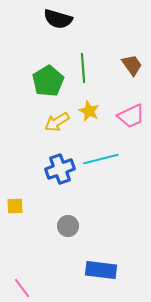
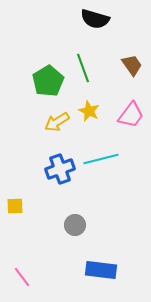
black semicircle: moved 37 px right
green line: rotated 16 degrees counterclockwise
pink trapezoid: moved 1 px up; rotated 28 degrees counterclockwise
gray circle: moved 7 px right, 1 px up
pink line: moved 11 px up
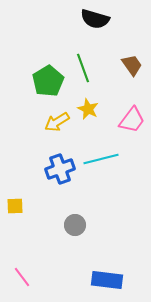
yellow star: moved 1 px left, 2 px up
pink trapezoid: moved 1 px right, 5 px down
blue rectangle: moved 6 px right, 10 px down
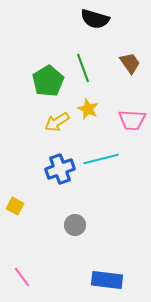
brown trapezoid: moved 2 px left, 2 px up
pink trapezoid: rotated 56 degrees clockwise
yellow square: rotated 30 degrees clockwise
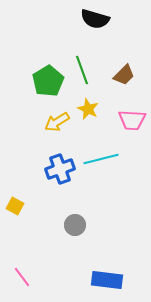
brown trapezoid: moved 6 px left, 12 px down; rotated 80 degrees clockwise
green line: moved 1 px left, 2 px down
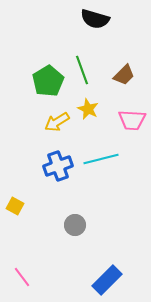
blue cross: moved 2 px left, 3 px up
blue rectangle: rotated 52 degrees counterclockwise
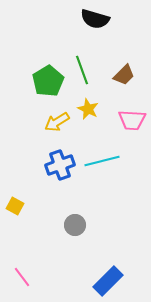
cyan line: moved 1 px right, 2 px down
blue cross: moved 2 px right, 1 px up
blue rectangle: moved 1 px right, 1 px down
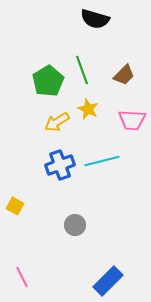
pink line: rotated 10 degrees clockwise
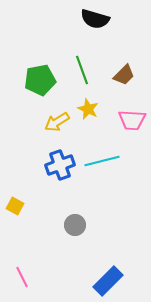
green pentagon: moved 8 px left, 1 px up; rotated 20 degrees clockwise
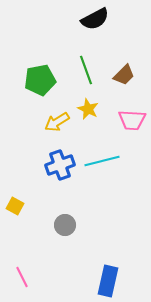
black semicircle: rotated 44 degrees counterclockwise
green line: moved 4 px right
gray circle: moved 10 px left
blue rectangle: rotated 32 degrees counterclockwise
